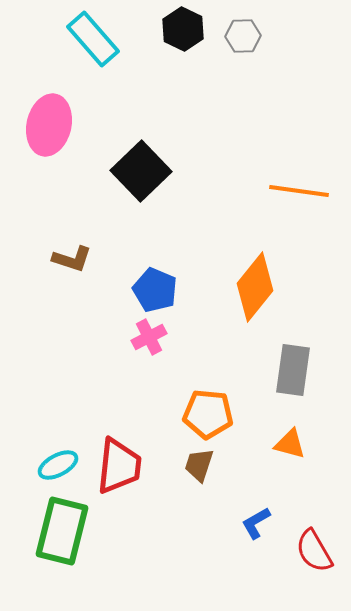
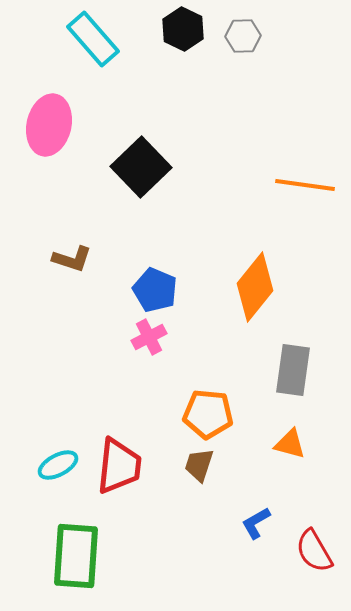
black square: moved 4 px up
orange line: moved 6 px right, 6 px up
green rectangle: moved 14 px right, 25 px down; rotated 10 degrees counterclockwise
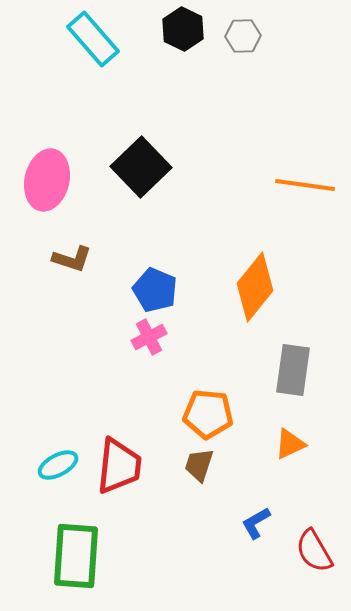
pink ellipse: moved 2 px left, 55 px down
orange triangle: rotated 40 degrees counterclockwise
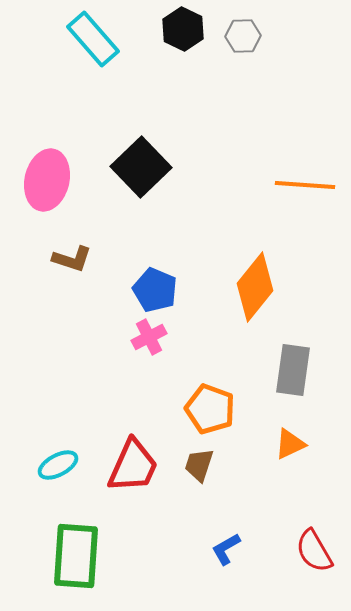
orange line: rotated 4 degrees counterclockwise
orange pentagon: moved 2 px right, 5 px up; rotated 15 degrees clockwise
red trapezoid: moved 14 px right; rotated 18 degrees clockwise
blue L-shape: moved 30 px left, 26 px down
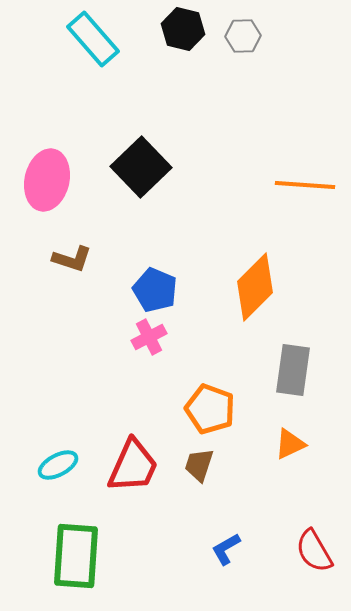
black hexagon: rotated 12 degrees counterclockwise
orange diamond: rotated 6 degrees clockwise
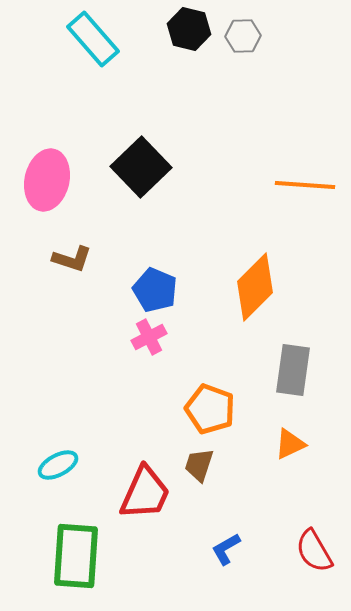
black hexagon: moved 6 px right
red trapezoid: moved 12 px right, 27 px down
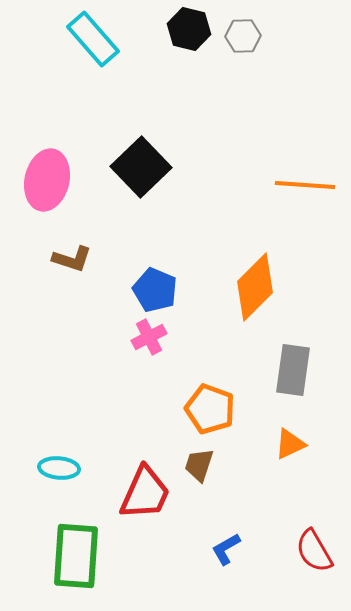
cyan ellipse: moved 1 px right, 3 px down; rotated 33 degrees clockwise
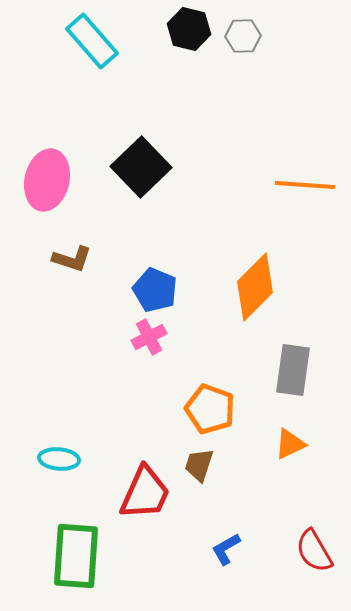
cyan rectangle: moved 1 px left, 2 px down
cyan ellipse: moved 9 px up
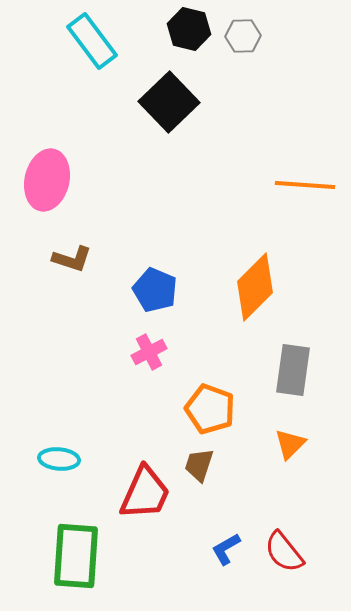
cyan rectangle: rotated 4 degrees clockwise
black square: moved 28 px right, 65 px up
pink cross: moved 15 px down
orange triangle: rotated 20 degrees counterclockwise
red semicircle: moved 30 px left, 1 px down; rotated 9 degrees counterclockwise
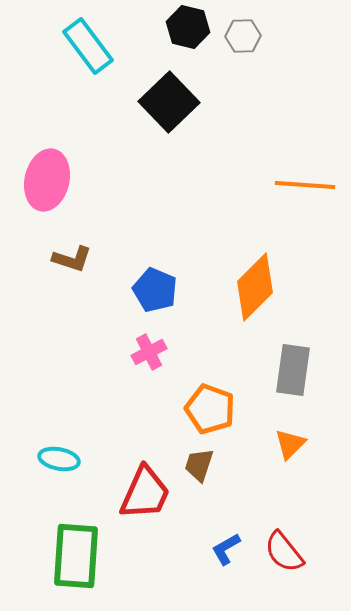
black hexagon: moved 1 px left, 2 px up
cyan rectangle: moved 4 px left, 5 px down
cyan ellipse: rotated 6 degrees clockwise
